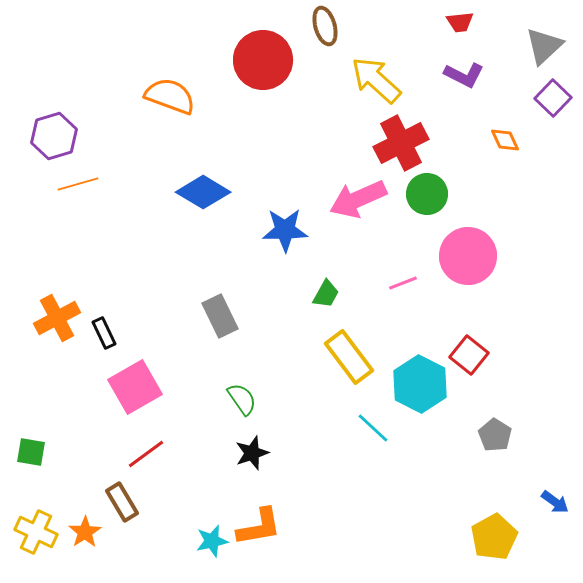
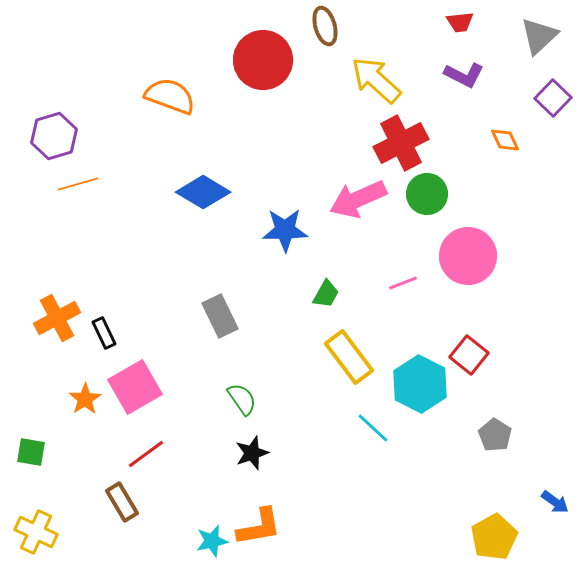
gray triangle: moved 5 px left, 10 px up
orange star: moved 133 px up
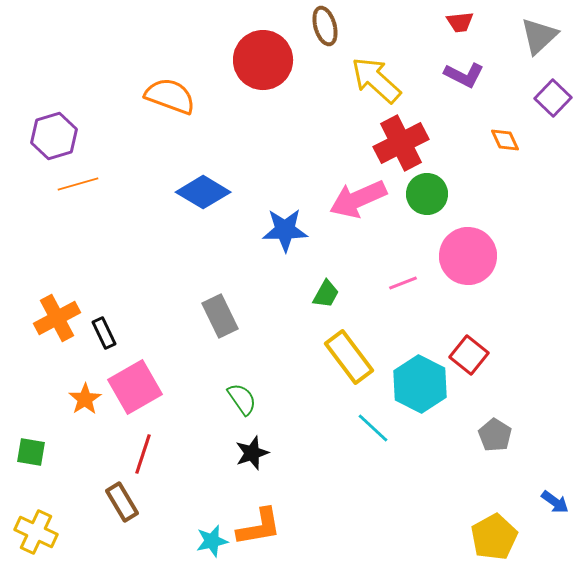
red line: moved 3 px left; rotated 36 degrees counterclockwise
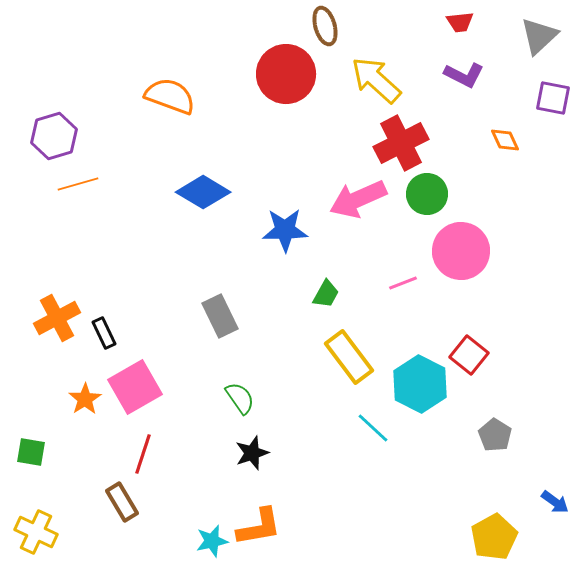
red circle: moved 23 px right, 14 px down
purple square: rotated 33 degrees counterclockwise
pink circle: moved 7 px left, 5 px up
green semicircle: moved 2 px left, 1 px up
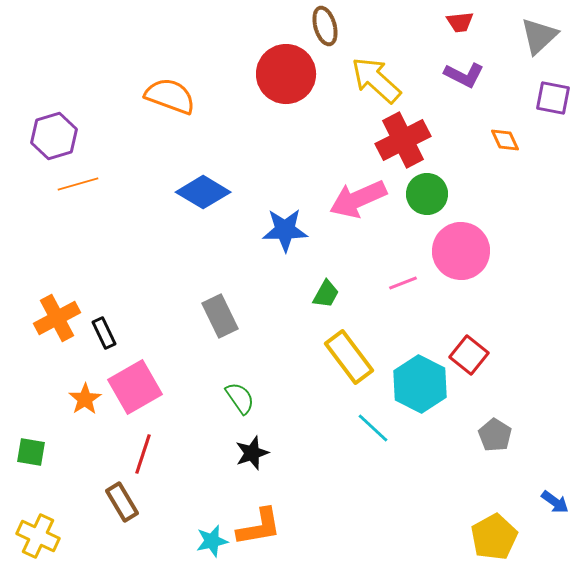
red cross: moved 2 px right, 3 px up
yellow cross: moved 2 px right, 4 px down
